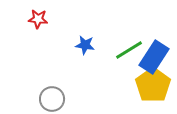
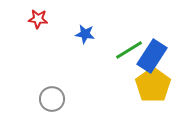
blue star: moved 11 px up
blue rectangle: moved 2 px left, 1 px up
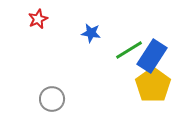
red star: rotated 30 degrees counterclockwise
blue star: moved 6 px right, 1 px up
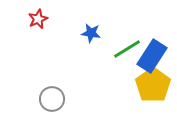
green line: moved 2 px left, 1 px up
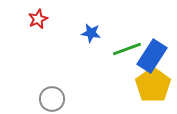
green line: rotated 12 degrees clockwise
